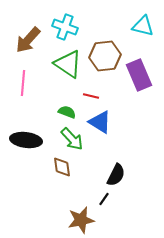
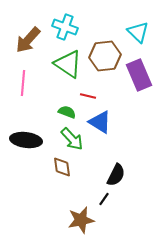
cyan triangle: moved 5 px left, 6 px down; rotated 30 degrees clockwise
red line: moved 3 px left
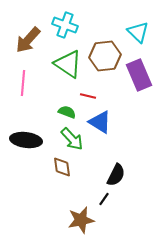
cyan cross: moved 2 px up
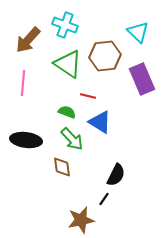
purple rectangle: moved 3 px right, 4 px down
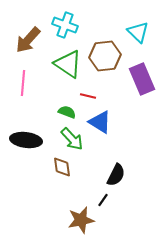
black line: moved 1 px left, 1 px down
